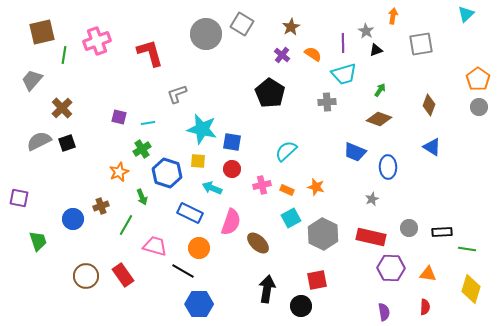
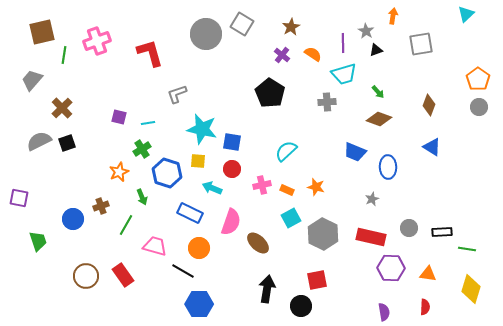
green arrow at (380, 90): moved 2 px left, 2 px down; rotated 104 degrees clockwise
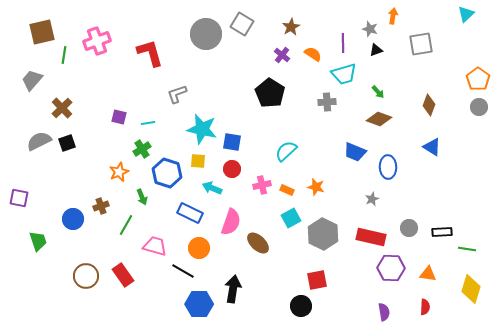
gray star at (366, 31): moved 4 px right, 2 px up; rotated 14 degrees counterclockwise
black arrow at (267, 289): moved 34 px left
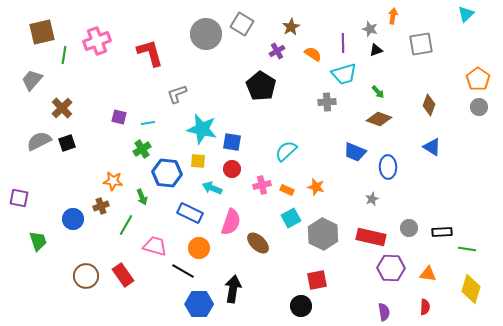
purple cross at (282, 55): moved 5 px left, 4 px up; rotated 21 degrees clockwise
black pentagon at (270, 93): moved 9 px left, 7 px up
orange star at (119, 172): moved 6 px left, 9 px down; rotated 30 degrees clockwise
blue hexagon at (167, 173): rotated 12 degrees counterclockwise
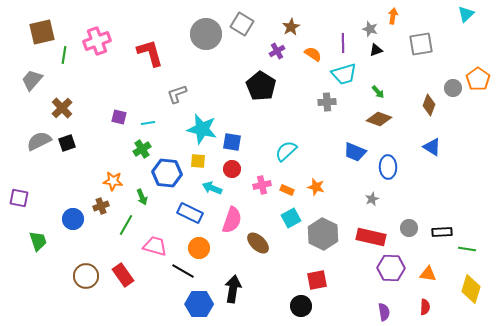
gray circle at (479, 107): moved 26 px left, 19 px up
pink semicircle at (231, 222): moved 1 px right, 2 px up
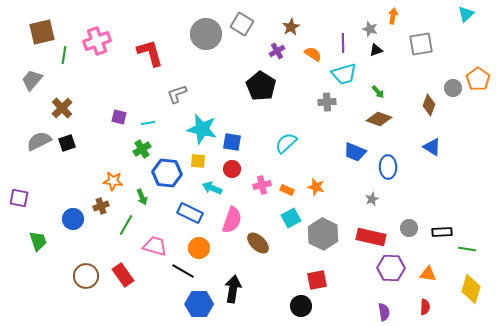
cyan semicircle at (286, 151): moved 8 px up
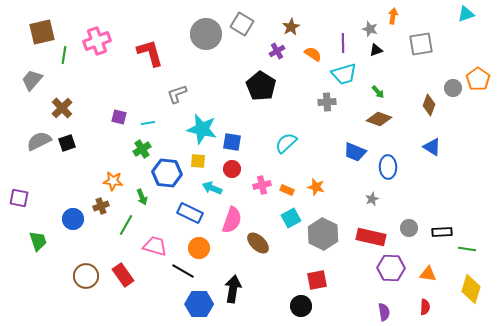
cyan triangle at (466, 14): rotated 24 degrees clockwise
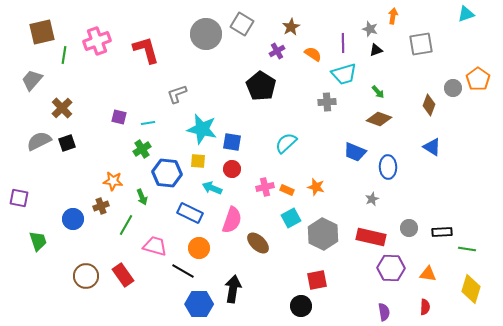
red L-shape at (150, 53): moved 4 px left, 3 px up
pink cross at (262, 185): moved 3 px right, 2 px down
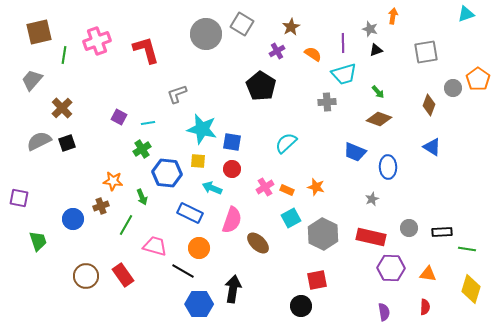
brown square at (42, 32): moved 3 px left
gray square at (421, 44): moved 5 px right, 8 px down
purple square at (119, 117): rotated 14 degrees clockwise
pink cross at (265, 187): rotated 18 degrees counterclockwise
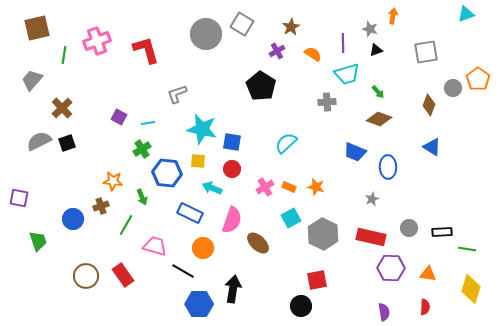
brown square at (39, 32): moved 2 px left, 4 px up
cyan trapezoid at (344, 74): moved 3 px right
orange rectangle at (287, 190): moved 2 px right, 3 px up
orange circle at (199, 248): moved 4 px right
